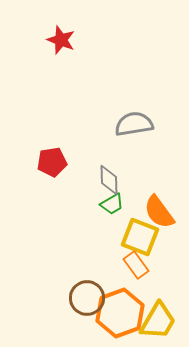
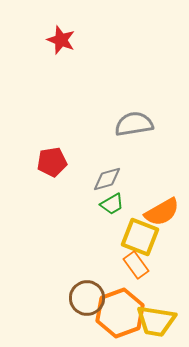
gray diamond: moved 2 px left, 1 px up; rotated 76 degrees clockwise
orange semicircle: moved 3 px right; rotated 84 degrees counterclockwise
yellow trapezoid: moved 2 px left; rotated 69 degrees clockwise
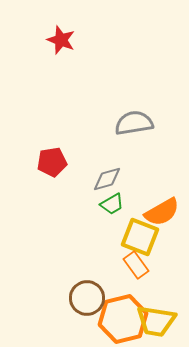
gray semicircle: moved 1 px up
orange hexagon: moved 3 px right, 6 px down; rotated 6 degrees clockwise
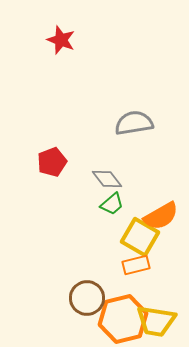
red pentagon: rotated 12 degrees counterclockwise
gray diamond: rotated 68 degrees clockwise
green trapezoid: rotated 10 degrees counterclockwise
orange semicircle: moved 1 px left, 4 px down
yellow square: rotated 9 degrees clockwise
orange rectangle: rotated 68 degrees counterclockwise
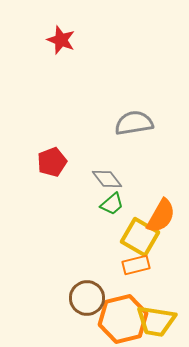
orange semicircle: rotated 30 degrees counterclockwise
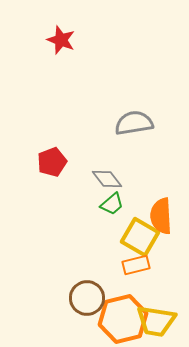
orange semicircle: rotated 147 degrees clockwise
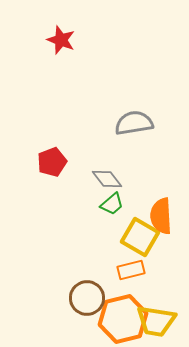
orange rectangle: moved 5 px left, 5 px down
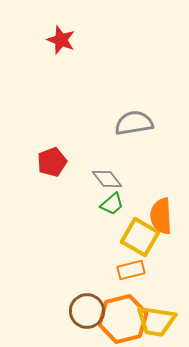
brown circle: moved 13 px down
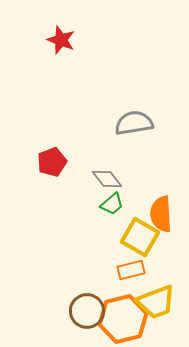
orange semicircle: moved 2 px up
yellow trapezoid: moved 19 px up; rotated 30 degrees counterclockwise
